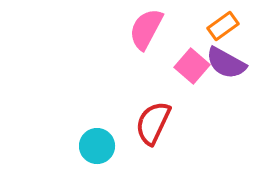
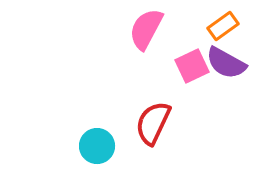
pink square: rotated 24 degrees clockwise
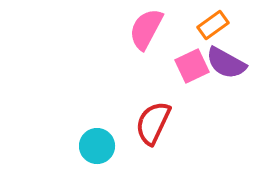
orange rectangle: moved 10 px left, 1 px up
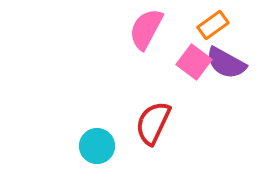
pink square: moved 2 px right, 4 px up; rotated 28 degrees counterclockwise
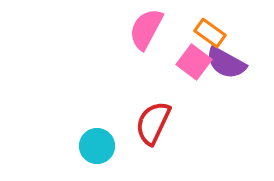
orange rectangle: moved 3 px left, 8 px down; rotated 72 degrees clockwise
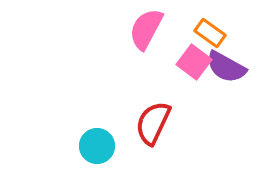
purple semicircle: moved 4 px down
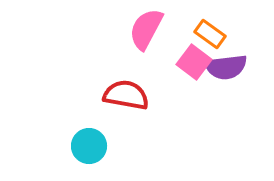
orange rectangle: moved 1 px down
purple semicircle: rotated 36 degrees counterclockwise
red semicircle: moved 27 px left, 28 px up; rotated 75 degrees clockwise
cyan circle: moved 8 px left
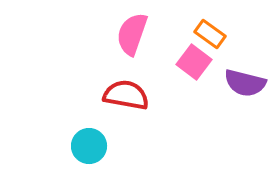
pink semicircle: moved 14 px left, 5 px down; rotated 9 degrees counterclockwise
purple semicircle: moved 19 px right, 16 px down; rotated 21 degrees clockwise
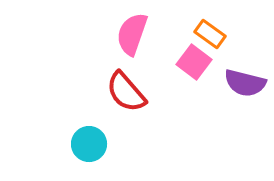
red semicircle: moved 3 px up; rotated 141 degrees counterclockwise
cyan circle: moved 2 px up
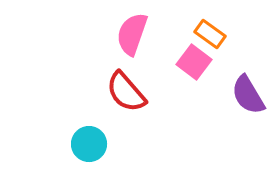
purple semicircle: moved 3 px right, 12 px down; rotated 45 degrees clockwise
